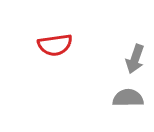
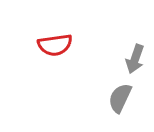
gray semicircle: moved 8 px left; rotated 64 degrees counterclockwise
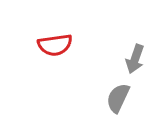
gray semicircle: moved 2 px left
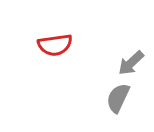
gray arrow: moved 4 px left, 4 px down; rotated 28 degrees clockwise
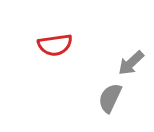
gray semicircle: moved 8 px left
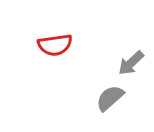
gray semicircle: rotated 24 degrees clockwise
